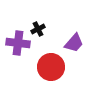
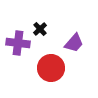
black cross: moved 2 px right; rotated 16 degrees counterclockwise
red circle: moved 1 px down
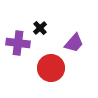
black cross: moved 1 px up
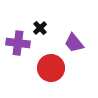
purple trapezoid: rotated 100 degrees clockwise
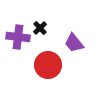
purple cross: moved 6 px up
red circle: moved 3 px left, 3 px up
